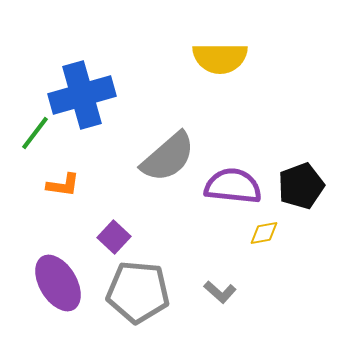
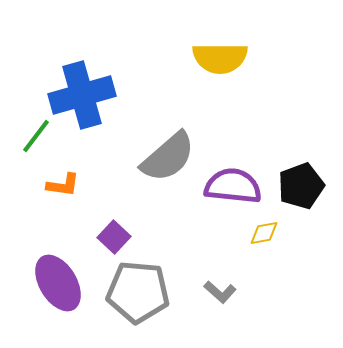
green line: moved 1 px right, 3 px down
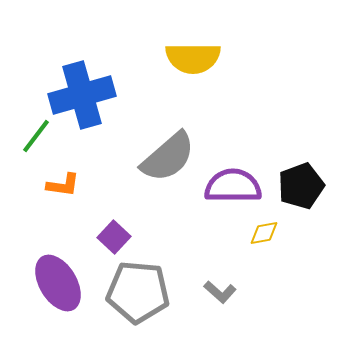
yellow semicircle: moved 27 px left
purple semicircle: rotated 6 degrees counterclockwise
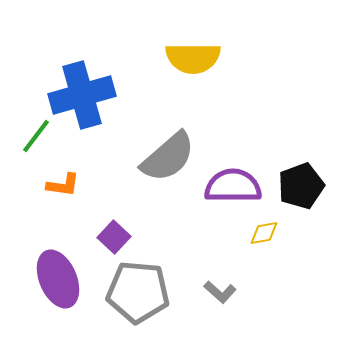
purple ellipse: moved 4 px up; rotated 8 degrees clockwise
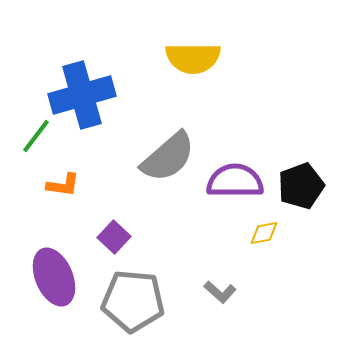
purple semicircle: moved 2 px right, 5 px up
purple ellipse: moved 4 px left, 2 px up
gray pentagon: moved 5 px left, 9 px down
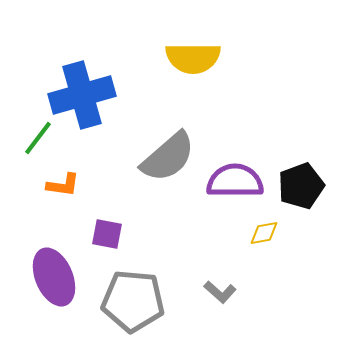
green line: moved 2 px right, 2 px down
purple square: moved 7 px left, 3 px up; rotated 32 degrees counterclockwise
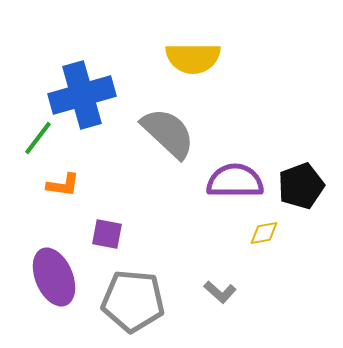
gray semicircle: moved 24 px up; rotated 96 degrees counterclockwise
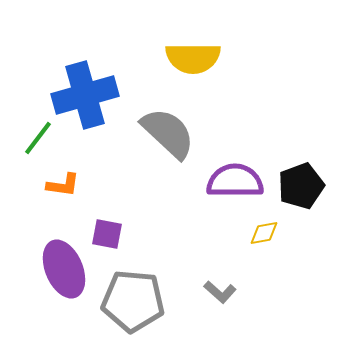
blue cross: moved 3 px right
purple ellipse: moved 10 px right, 8 px up
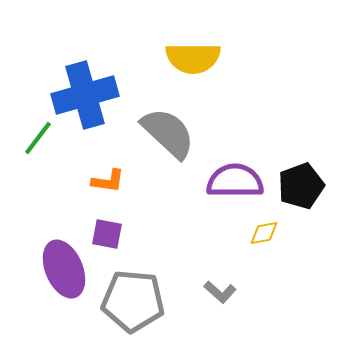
orange L-shape: moved 45 px right, 4 px up
